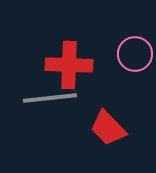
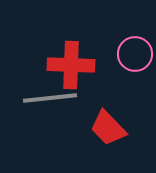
red cross: moved 2 px right
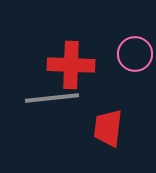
gray line: moved 2 px right
red trapezoid: rotated 51 degrees clockwise
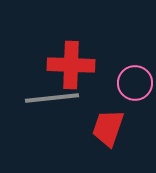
pink circle: moved 29 px down
red trapezoid: rotated 12 degrees clockwise
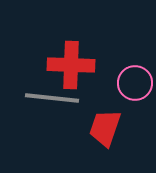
gray line: rotated 12 degrees clockwise
red trapezoid: moved 3 px left
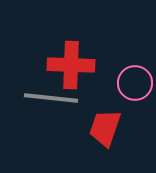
gray line: moved 1 px left
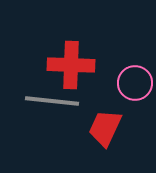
gray line: moved 1 px right, 3 px down
red trapezoid: rotated 6 degrees clockwise
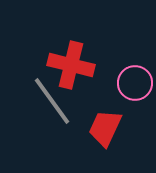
red cross: rotated 12 degrees clockwise
gray line: rotated 48 degrees clockwise
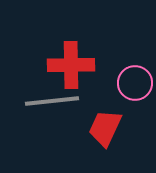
red cross: rotated 15 degrees counterclockwise
gray line: rotated 60 degrees counterclockwise
